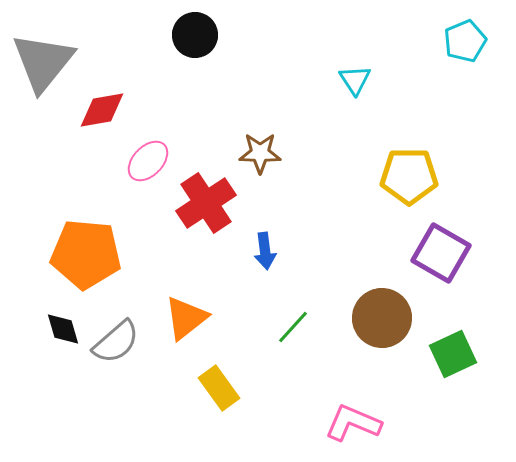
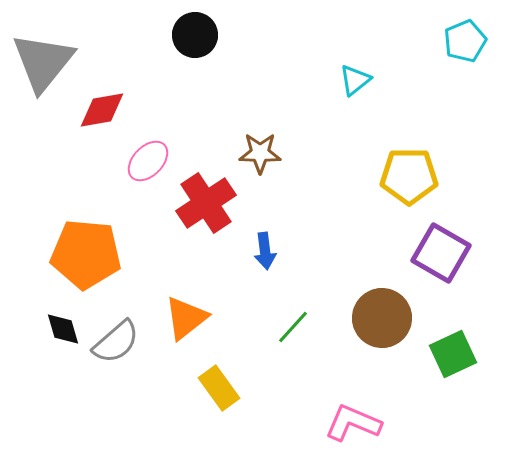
cyan triangle: rotated 24 degrees clockwise
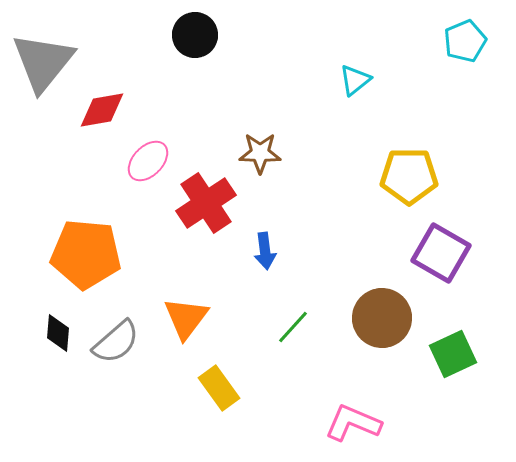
orange triangle: rotated 15 degrees counterclockwise
black diamond: moved 5 px left, 4 px down; rotated 21 degrees clockwise
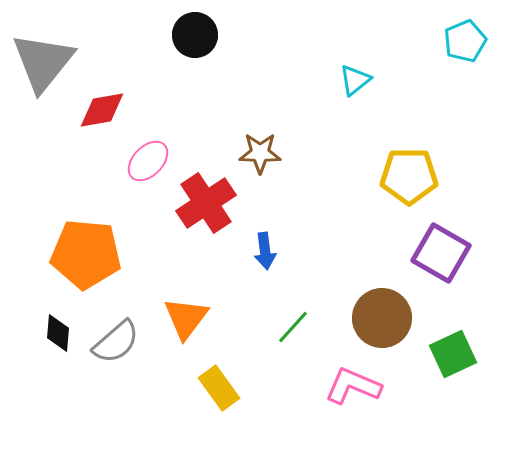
pink L-shape: moved 37 px up
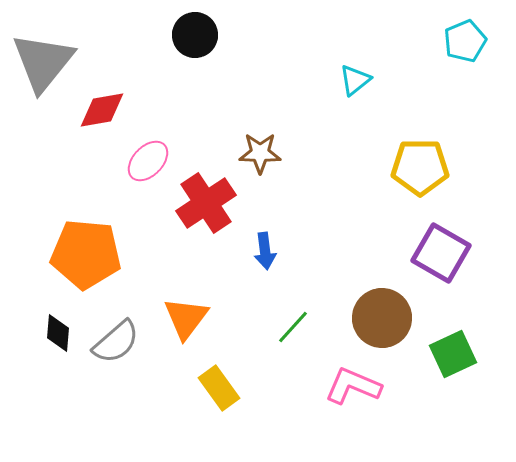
yellow pentagon: moved 11 px right, 9 px up
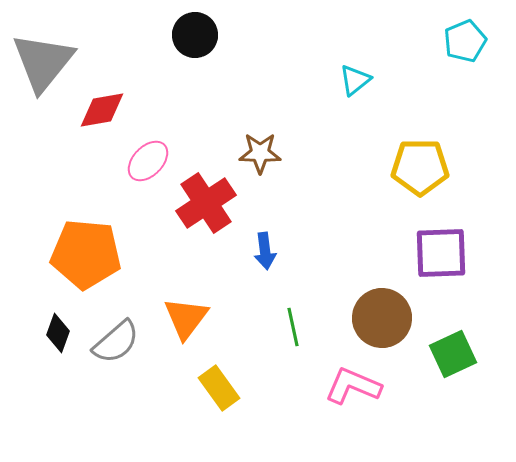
purple square: rotated 32 degrees counterclockwise
green line: rotated 54 degrees counterclockwise
black diamond: rotated 15 degrees clockwise
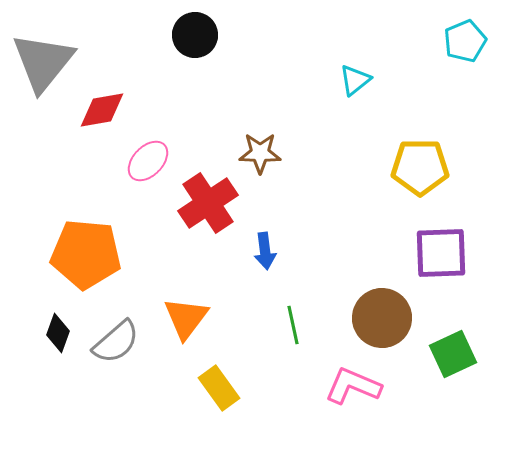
red cross: moved 2 px right
green line: moved 2 px up
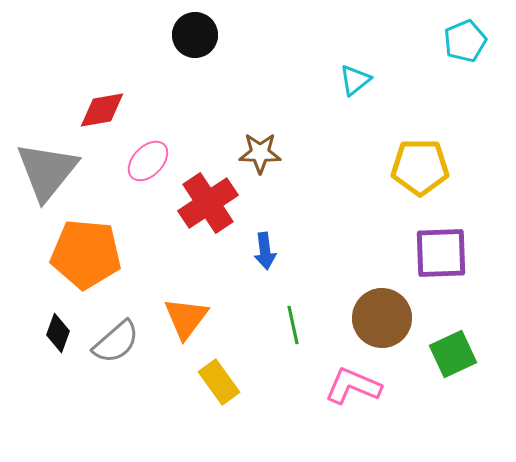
gray triangle: moved 4 px right, 109 px down
yellow rectangle: moved 6 px up
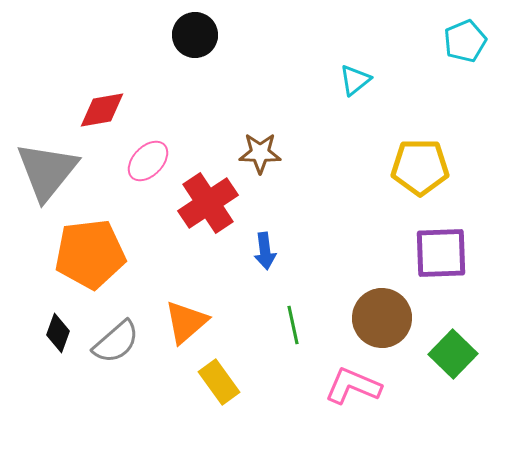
orange pentagon: moved 4 px right; rotated 12 degrees counterclockwise
orange triangle: moved 4 px down; rotated 12 degrees clockwise
green square: rotated 21 degrees counterclockwise
